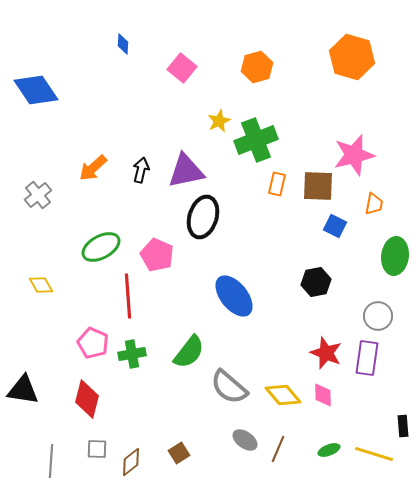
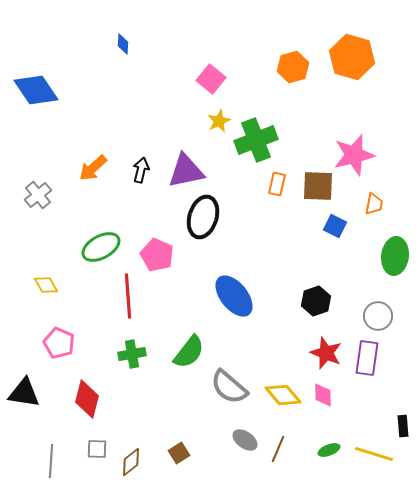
orange hexagon at (257, 67): moved 36 px right
pink square at (182, 68): moved 29 px right, 11 px down
black hexagon at (316, 282): moved 19 px down; rotated 8 degrees counterclockwise
yellow diamond at (41, 285): moved 5 px right
pink pentagon at (93, 343): moved 34 px left
black triangle at (23, 390): moved 1 px right, 3 px down
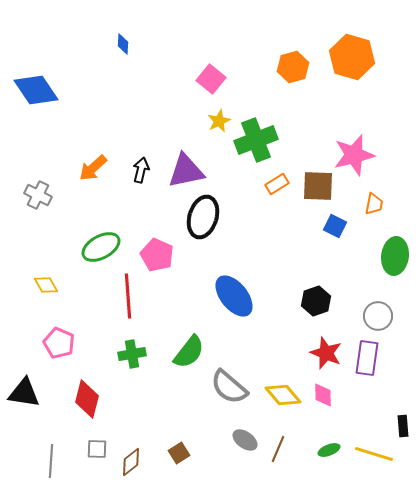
orange rectangle at (277, 184): rotated 45 degrees clockwise
gray cross at (38, 195): rotated 24 degrees counterclockwise
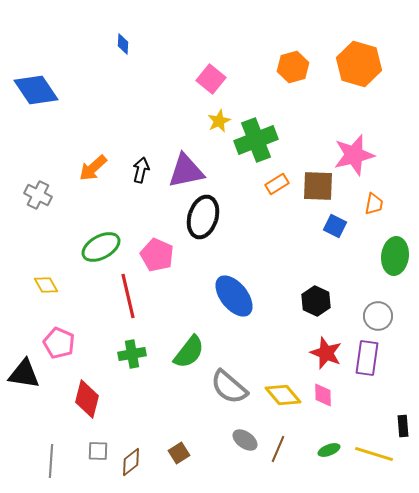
orange hexagon at (352, 57): moved 7 px right, 7 px down
red line at (128, 296): rotated 9 degrees counterclockwise
black hexagon at (316, 301): rotated 16 degrees counterclockwise
black triangle at (24, 393): moved 19 px up
gray square at (97, 449): moved 1 px right, 2 px down
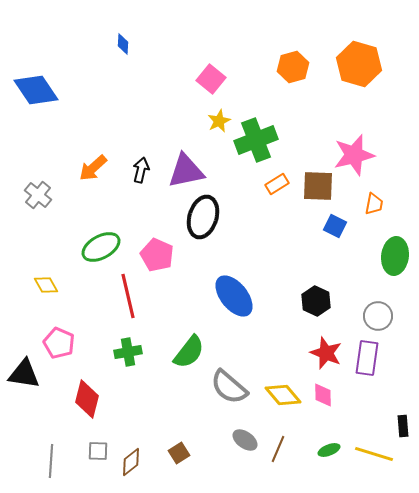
gray cross at (38, 195): rotated 12 degrees clockwise
green cross at (132, 354): moved 4 px left, 2 px up
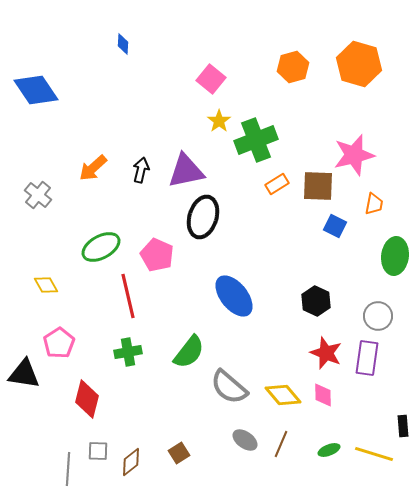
yellow star at (219, 121): rotated 10 degrees counterclockwise
pink pentagon at (59, 343): rotated 16 degrees clockwise
brown line at (278, 449): moved 3 px right, 5 px up
gray line at (51, 461): moved 17 px right, 8 px down
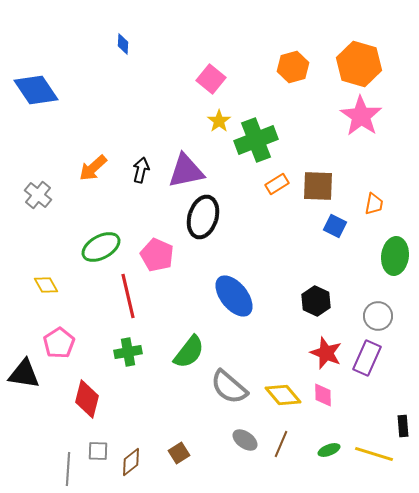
pink star at (354, 155): moved 7 px right, 39 px up; rotated 24 degrees counterclockwise
purple rectangle at (367, 358): rotated 16 degrees clockwise
